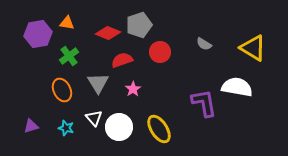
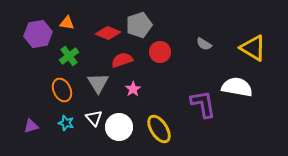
purple L-shape: moved 1 px left, 1 px down
cyan star: moved 5 px up
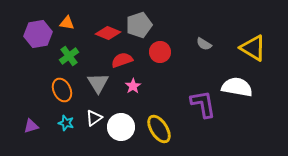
pink star: moved 3 px up
white triangle: rotated 36 degrees clockwise
white circle: moved 2 px right
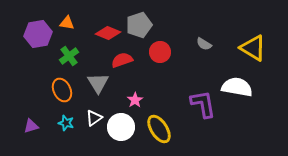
pink star: moved 2 px right, 14 px down
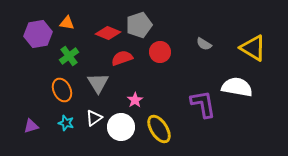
red semicircle: moved 2 px up
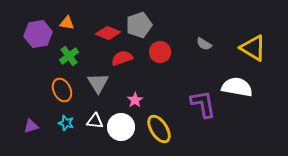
white triangle: moved 1 px right, 3 px down; rotated 42 degrees clockwise
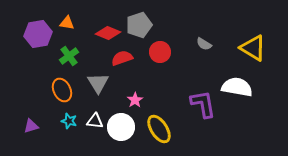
cyan star: moved 3 px right, 2 px up
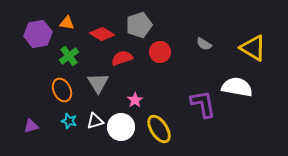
red diamond: moved 6 px left, 1 px down; rotated 10 degrees clockwise
white triangle: rotated 24 degrees counterclockwise
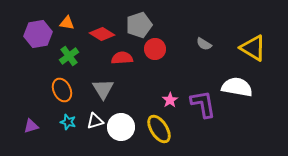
red circle: moved 5 px left, 3 px up
red semicircle: rotated 15 degrees clockwise
gray triangle: moved 5 px right, 6 px down
pink star: moved 35 px right
cyan star: moved 1 px left, 1 px down
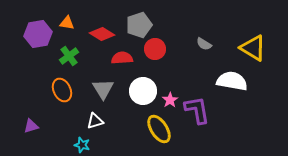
white semicircle: moved 5 px left, 6 px up
purple L-shape: moved 6 px left, 6 px down
cyan star: moved 14 px right, 23 px down
white circle: moved 22 px right, 36 px up
